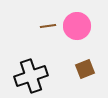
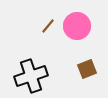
brown line: rotated 42 degrees counterclockwise
brown square: moved 2 px right
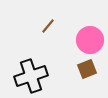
pink circle: moved 13 px right, 14 px down
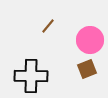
black cross: rotated 20 degrees clockwise
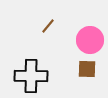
brown square: rotated 24 degrees clockwise
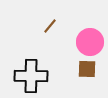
brown line: moved 2 px right
pink circle: moved 2 px down
